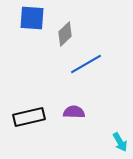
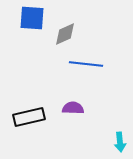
gray diamond: rotated 20 degrees clockwise
blue line: rotated 36 degrees clockwise
purple semicircle: moved 1 px left, 4 px up
cyan arrow: rotated 24 degrees clockwise
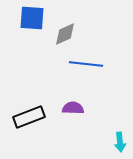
black rectangle: rotated 8 degrees counterclockwise
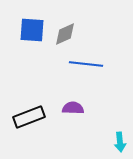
blue square: moved 12 px down
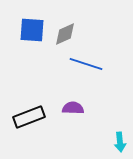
blue line: rotated 12 degrees clockwise
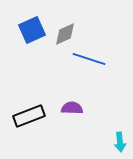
blue square: rotated 28 degrees counterclockwise
blue line: moved 3 px right, 5 px up
purple semicircle: moved 1 px left
black rectangle: moved 1 px up
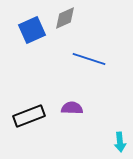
gray diamond: moved 16 px up
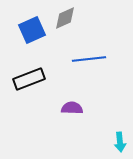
blue line: rotated 24 degrees counterclockwise
black rectangle: moved 37 px up
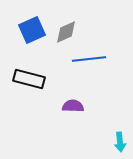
gray diamond: moved 1 px right, 14 px down
black rectangle: rotated 36 degrees clockwise
purple semicircle: moved 1 px right, 2 px up
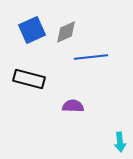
blue line: moved 2 px right, 2 px up
